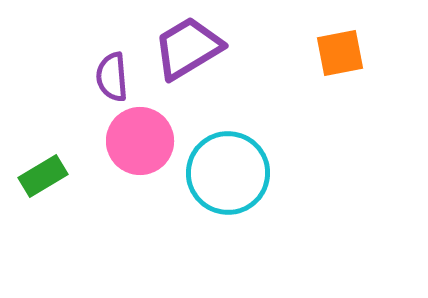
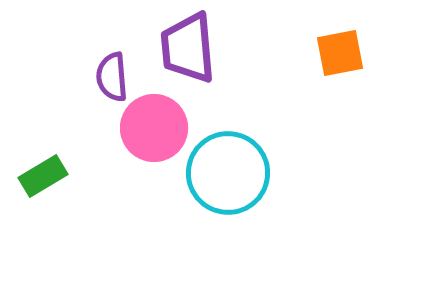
purple trapezoid: rotated 64 degrees counterclockwise
pink circle: moved 14 px right, 13 px up
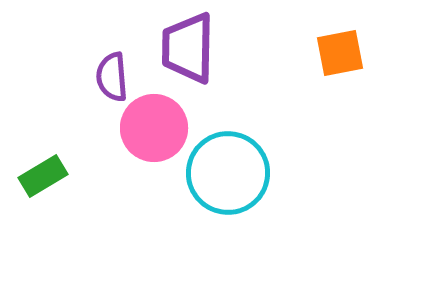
purple trapezoid: rotated 6 degrees clockwise
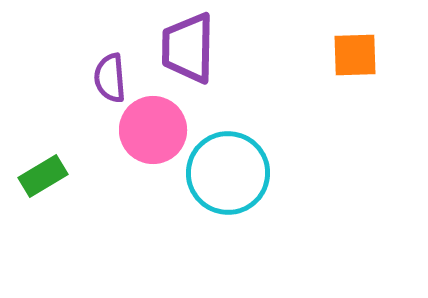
orange square: moved 15 px right, 2 px down; rotated 9 degrees clockwise
purple semicircle: moved 2 px left, 1 px down
pink circle: moved 1 px left, 2 px down
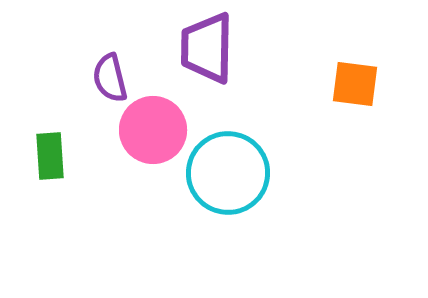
purple trapezoid: moved 19 px right
orange square: moved 29 px down; rotated 9 degrees clockwise
purple semicircle: rotated 9 degrees counterclockwise
green rectangle: moved 7 px right, 20 px up; rotated 63 degrees counterclockwise
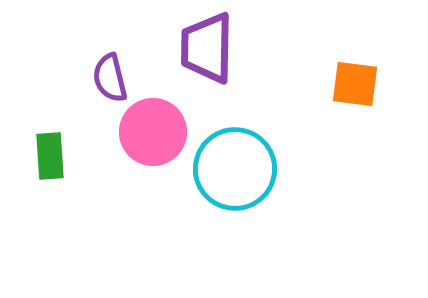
pink circle: moved 2 px down
cyan circle: moved 7 px right, 4 px up
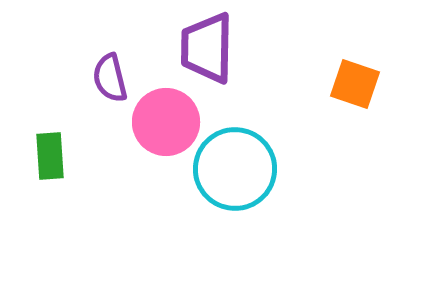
orange square: rotated 12 degrees clockwise
pink circle: moved 13 px right, 10 px up
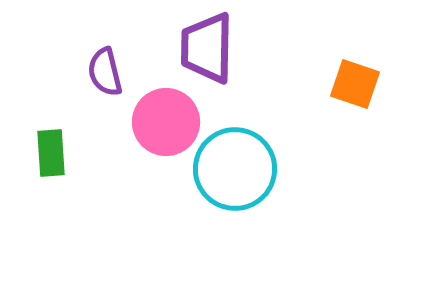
purple semicircle: moved 5 px left, 6 px up
green rectangle: moved 1 px right, 3 px up
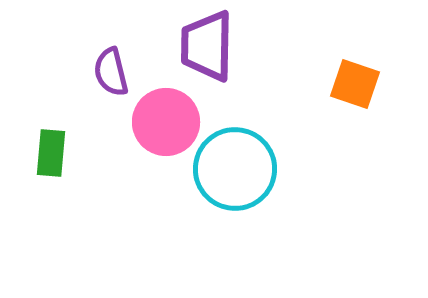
purple trapezoid: moved 2 px up
purple semicircle: moved 6 px right
green rectangle: rotated 9 degrees clockwise
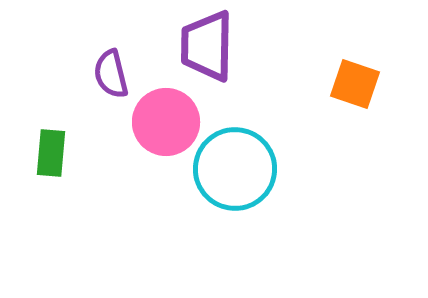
purple semicircle: moved 2 px down
